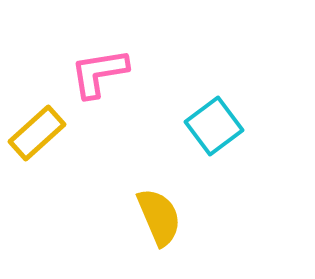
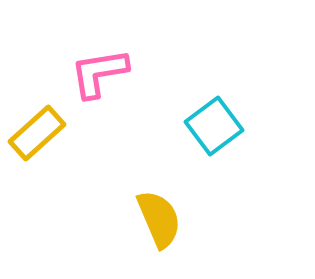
yellow semicircle: moved 2 px down
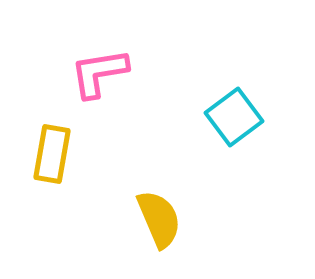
cyan square: moved 20 px right, 9 px up
yellow rectangle: moved 15 px right, 21 px down; rotated 38 degrees counterclockwise
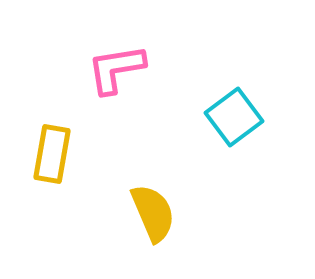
pink L-shape: moved 17 px right, 4 px up
yellow semicircle: moved 6 px left, 6 px up
